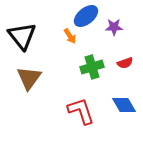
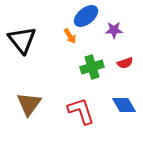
purple star: moved 3 px down
black triangle: moved 4 px down
brown triangle: moved 26 px down
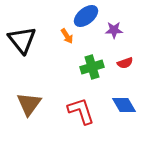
orange arrow: moved 3 px left
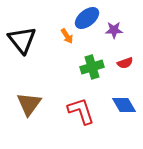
blue ellipse: moved 1 px right, 2 px down
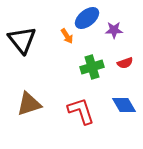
brown triangle: rotated 36 degrees clockwise
